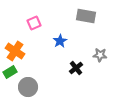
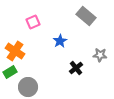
gray rectangle: rotated 30 degrees clockwise
pink square: moved 1 px left, 1 px up
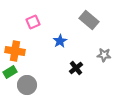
gray rectangle: moved 3 px right, 4 px down
orange cross: rotated 24 degrees counterclockwise
gray star: moved 4 px right
gray circle: moved 1 px left, 2 px up
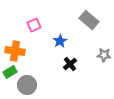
pink square: moved 1 px right, 3 px down
black cross: moved 6 px left, 4 px up
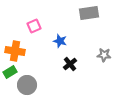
gray rectangle: moved 7 px up; rotated 48 degrees counterclockwise
pink square: moved 1 px down
blue star: rotated 24 degrees counterclockwise
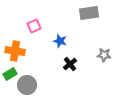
green rectangle: moved 2 px down
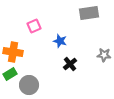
orange cross: moved 2 px left, 1 px down
gray circle: moved 2 px right
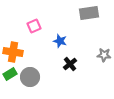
gray circle: moved 1 px right, 8 px up
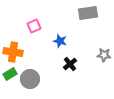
gray rectangle: moved 1 px left
gray circle: moved 2 px down
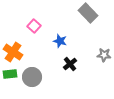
gray rectangle: rotated 54 degrees clockwise
pink square: rotated 24 degrees counterclockwise
orange cross: rotated 24 degrees clockwise
green rectangle: rotated 24 degrees clockwise
gray circle: moved 2 px right, 2 px up
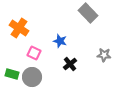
pink square: moved 27 px down; rotated 16 degrees counterclockwise
orange cross: moved 6 px right, 24 px up
green rectangle: moved 2 px right; rotated 24 degrees clockwise
